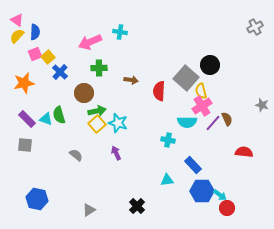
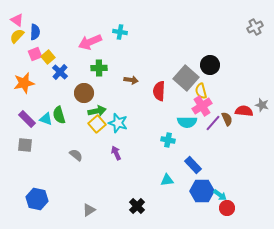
red semicircle at (244, 152): moved 41 px up
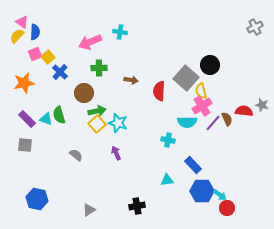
pink triangle at (17, 20): moved 5 px right, 2 px down
black cross at (137, 206): rotated 35 degrees clockwise
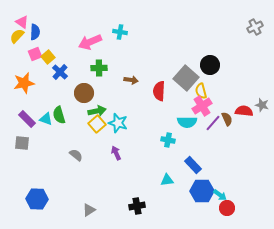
gray square at (25, 145): moved 3 px left, 2 px up
blue hexagon at (37, 199): rotated 10 degrees counterclockwise
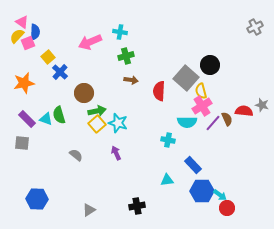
pink square at (35, 54): moved 7 px left, 11 px up
green cross at (99, 68): moved 27 px right, 12 px up; rotated 14 degrees counterclockwise
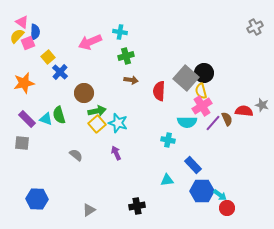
black circle at (210, 65): moved 6 px left, 8 px down
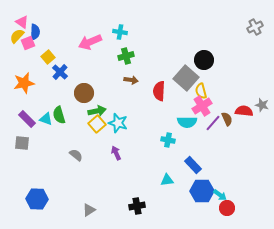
black circle at (204, 73): moved 13 px up
